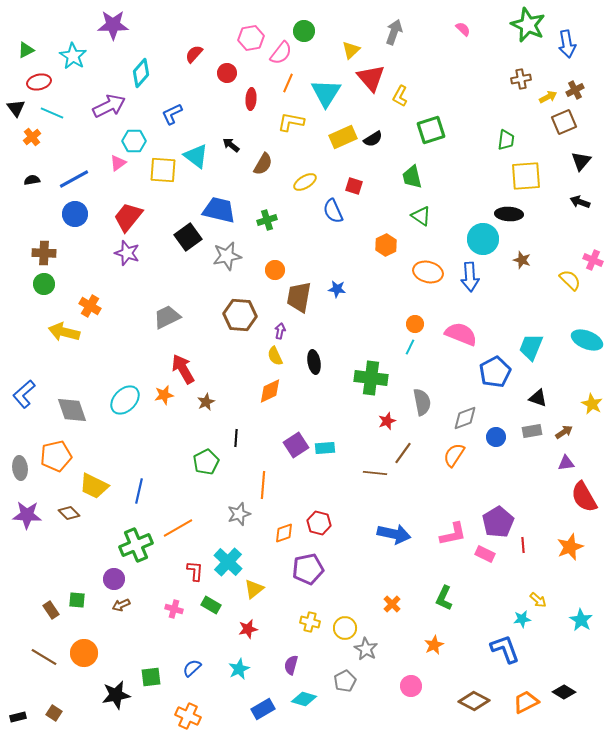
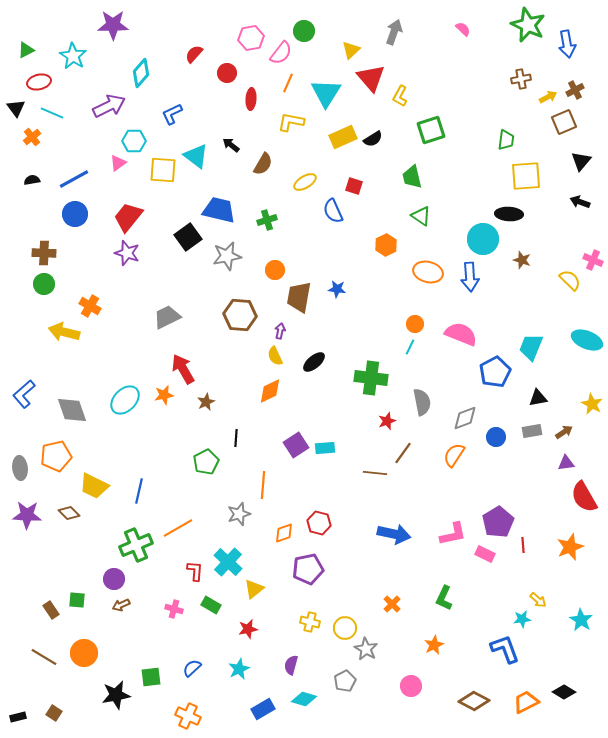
black ellipse at (314, 362): rotated 60 degrees clockwise
black triangle at (538, 398): rotated 30 degrees counterclockwise
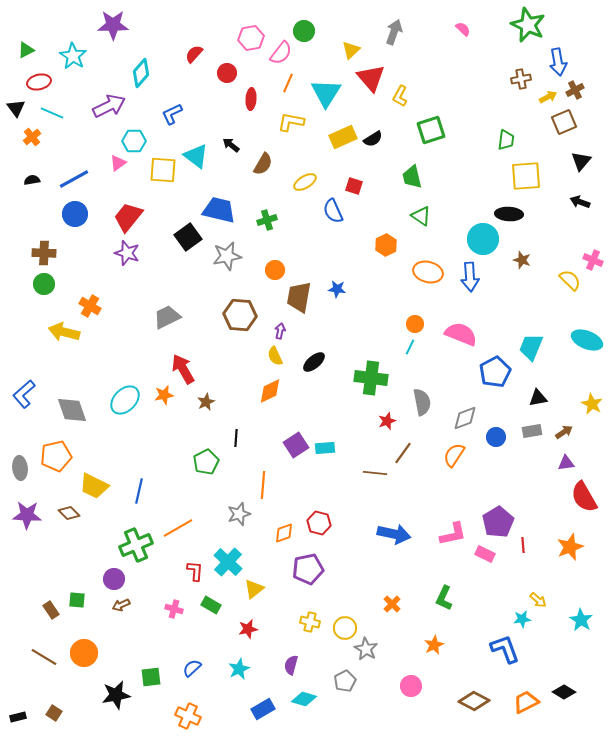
blue arrow at (567, 44): moved 9 px left, 18 px down
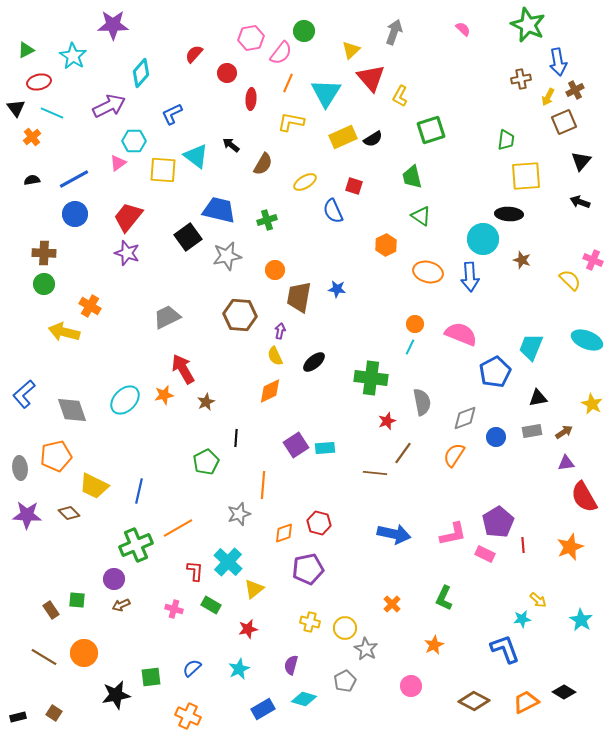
yellow arrow at (548, 97): rotated 144 degrees clockwise
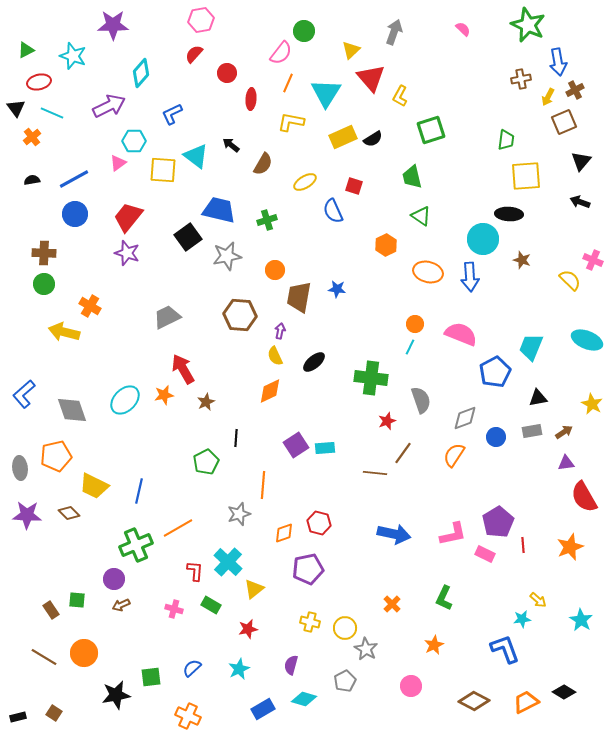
pink hexagon at (251, 38): moved 50 px left, 18 px up
cyan star at (73, 56): rotated 12 degrees counterclockwise
gray semicircle at (422, 402): moved 1 px left, 2 px up; rotated 8 degrees counterclockwise
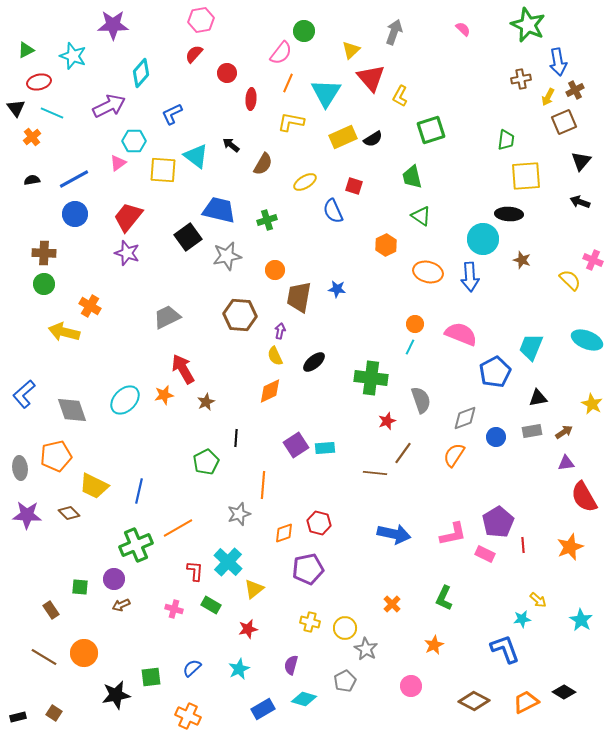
green square at (77, 600): moved 3 px right, 13 px up
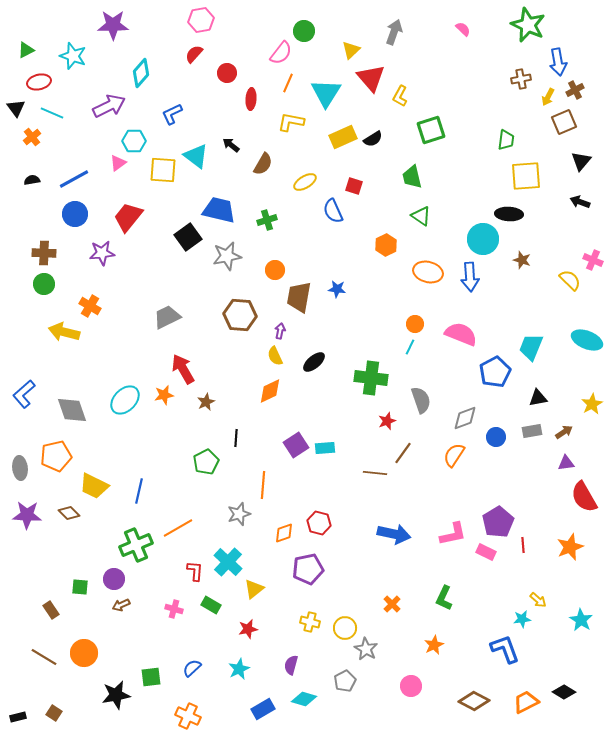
purple star at (127, 253): moved 25 px left; rotated 25 degrees counterclockwise
yellow star at (592, 404): rotated 15 degrees clockwise
pink rectangle at (485, 554): moved 1 px right, 2 px up
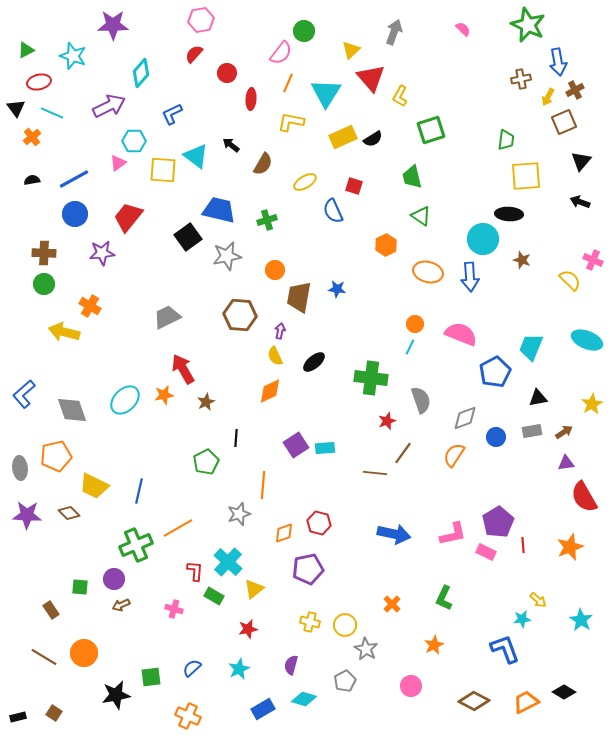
green rectangle at (211, 605): moved 3 px right, 9 px up
yellow circle at (345, 628): moved 3 px up
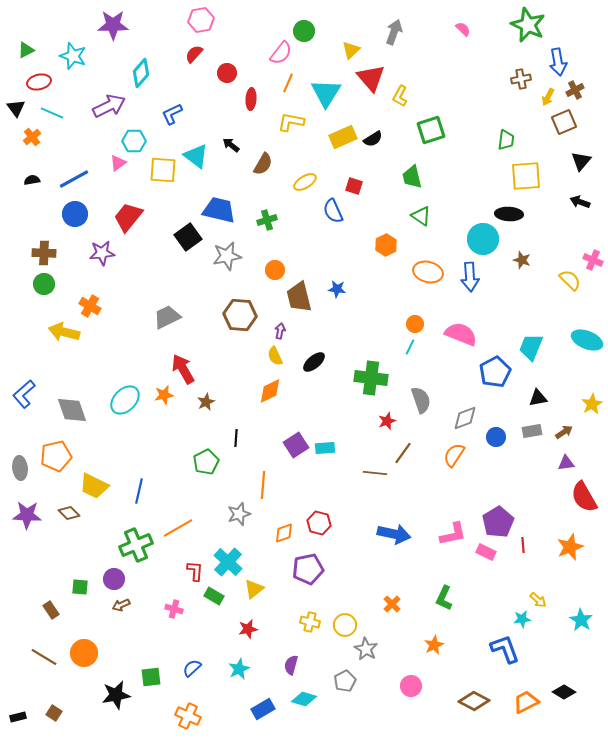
brown trapezoid at (299, 297): rotated 24 degrees counterclockwise
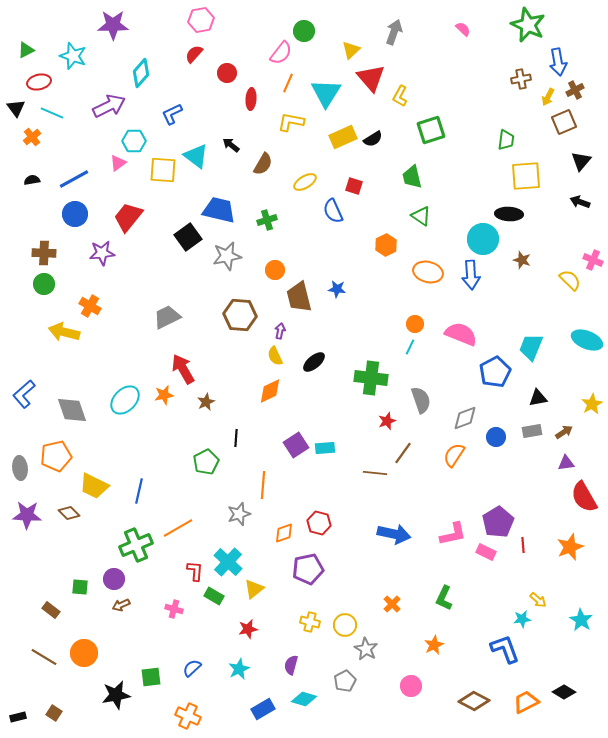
blue arrow at (470, 277): moved 1 px right, 2 px up
brown rectangle at (51, 610): rotated 18 degrees counterclockwise
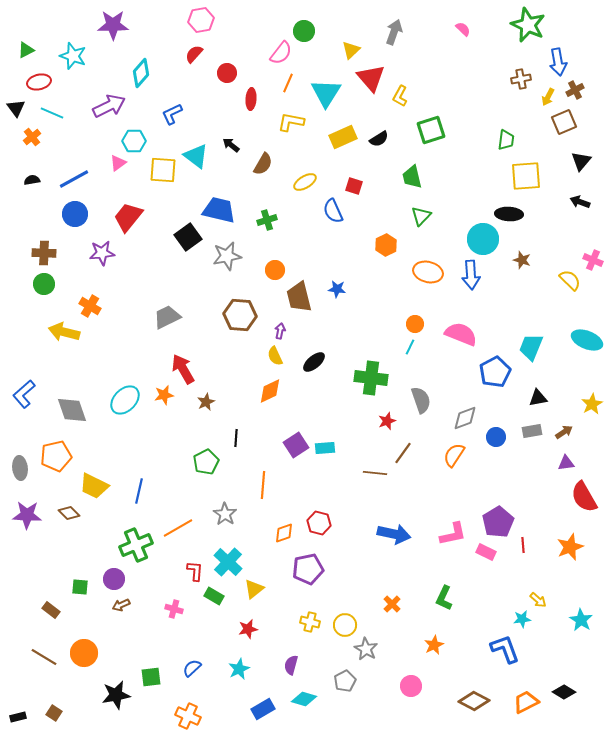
black semicircle at (373, 139): moved 6 px right
green triangle at (421, 216): rotated 40 degrees clockwise
gray star at (239, 514): moved 14 px left; rotated 20 degrees counterclockwise
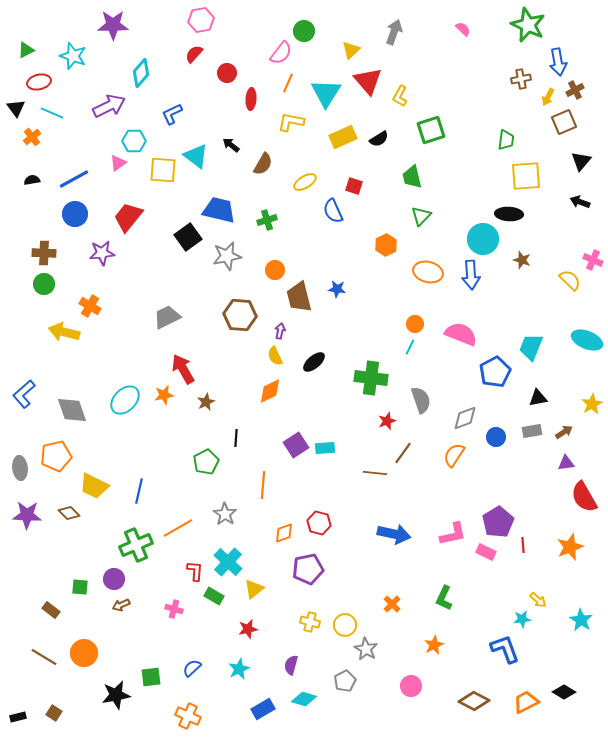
red triangle at (371, 78): moved 3 px left, 3 px down
